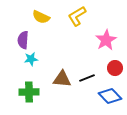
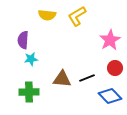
yellow semicircle: moved 6 px right, 2 px up; rotated 18 degrees counterclockwise
pink star: moved 4 px right
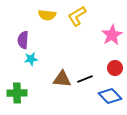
pink star: moved 2 px right, 5 px up
black line: moved 2 px left, 1 px down
green cross: moved 12 px left, 1 px down
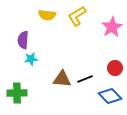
pink star: moved 8 px up
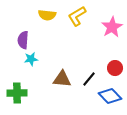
black line: moved 4 px right; rotated 28 degrees counterclockwise
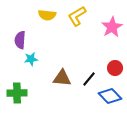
purple semicircle: moved 3 px left
brown triangle: moved 1 px up
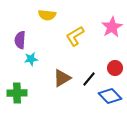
yellow L-shape: moved 2 px left, 20 px down
brown triangle: rotated 36 degrees counterclockwise
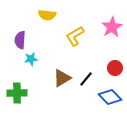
black line: moved 3 px left
blue diamond: moved 1 px down
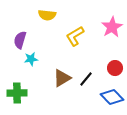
purple semicircle: rotated 12 degrees clockwise
blue diamond: moved 2 px right
